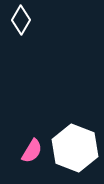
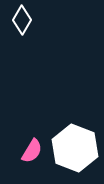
white diamond: moved 1 px right
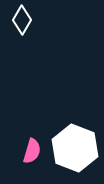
pink semicircle: rotated 15 degrees counterclockwise
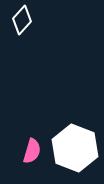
white diamond: rotated 12 degrees clockwise
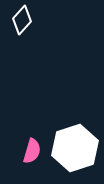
white hexagon: rotated 21 degrees clockwise
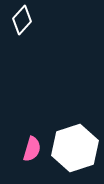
pink semicircle: moved 2 px up
